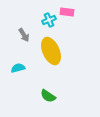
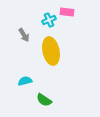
yellow ellipse: rotated 12 degrees clockwise
cyan semicircle: moved 7 px right, 13 px down
green semicircle: moved 4 px left, 4 px down
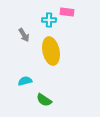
cyan cross: rotated 24 degrees clockwise
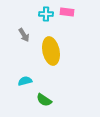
cyan cross: moved 3 px left, 6 px up
